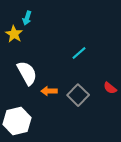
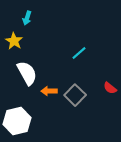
yellow star: moved 7 px down
gray square: moved 3 px left
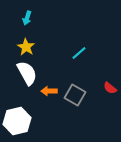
yellow star: moved 12 px right, 6 px down
gray square: rotated 15 degrees counterclockwise
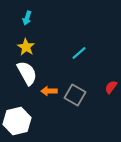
red semicircle: moved 1 px right, 1 px up; rotated 88 degrees clockwise
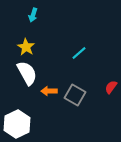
cyan arrow: moved 6 px right, 3 px up
white hexagon: moved 3 px down; rotated 12 degrees counterclockwise
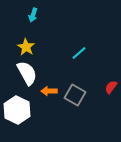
white hexagon: moved 14 px up; rotated 8 degrees counterclockwise
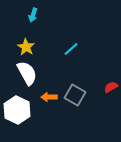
cyan line: moved 8 px left, 4 px up
red semicircle: rotated 24 degrees clockwise
orange arrow: moved 6 px down
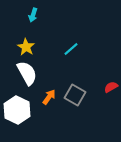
orange arrow: rotated 126 degrees clockwise
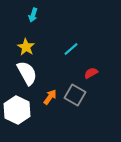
red semicircle: moved 20 px left, 14 px up
orange arrow: moved 1 px right
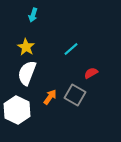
white semicircle: rotated 130 degrees counterclockwise
